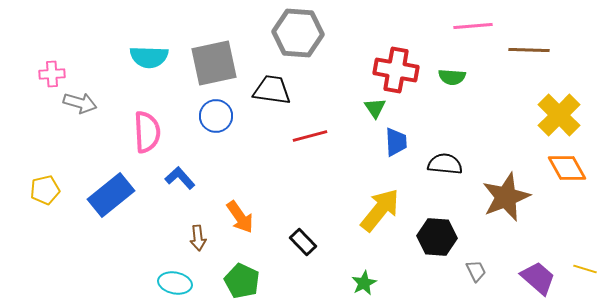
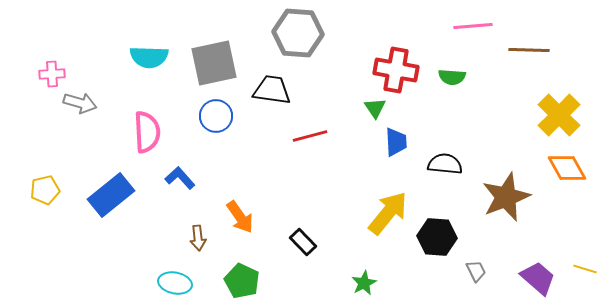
yellow arrow: moved 8 px right, 3 px down
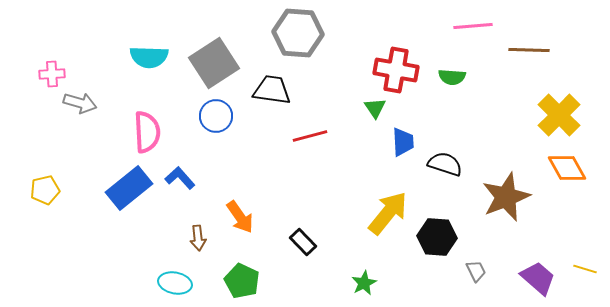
gray square: rotated 21 degrees counterclockwise
blue trapezoid: moved 7 px right
black semicircle: rotated 12 degrees clockwise
blue rectangle: moved 18 px right, 7 px up
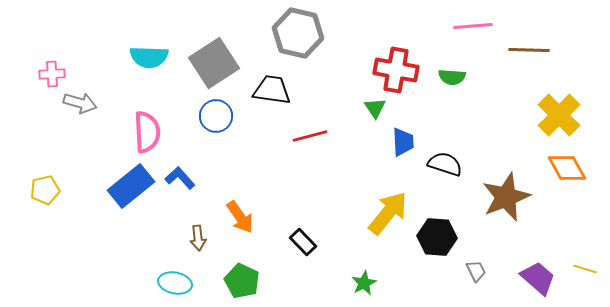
gray hexagon: rotated 9 degrees clockwise
blue rectangle: moved 2 px right, 2 px up
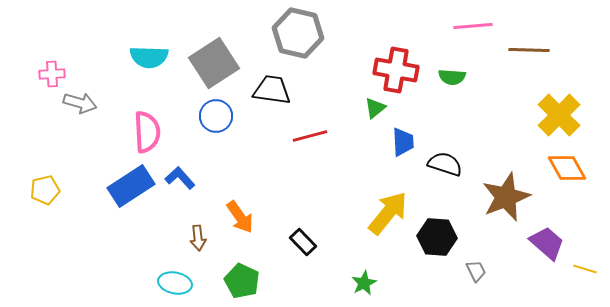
green triangle: rotated 25 degrees clockwise
blue rectangle: rotated 6 degrees clockwise
purple trapezoid: moved 9 px right, 35 px up
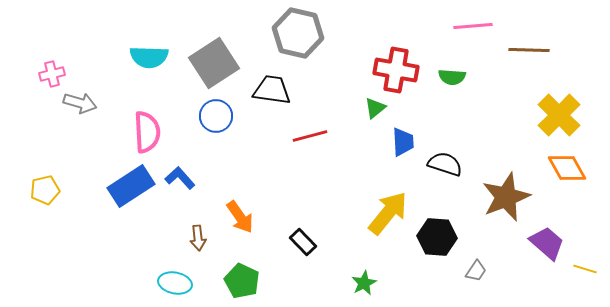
pink cross: rotated 10 degrees counterclockwise
gray trapezoid: rotated 60 degrees clockwise
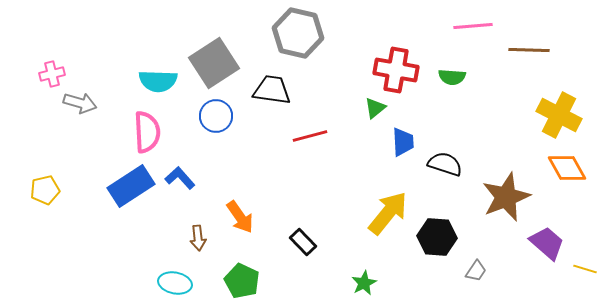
cyan semicircle: moved 9 px right, 24 px down
yellow cross: rotated 18 degrees counterclockwise
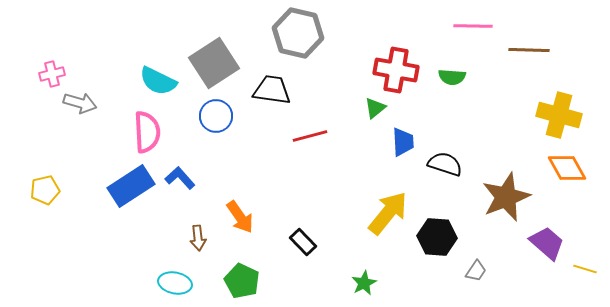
pink line: rotated 6 degrees clockwise
cyan semicircle: rotated 24 degrees clockwise
yellow cross: rotated 12 degrees counterclockwise
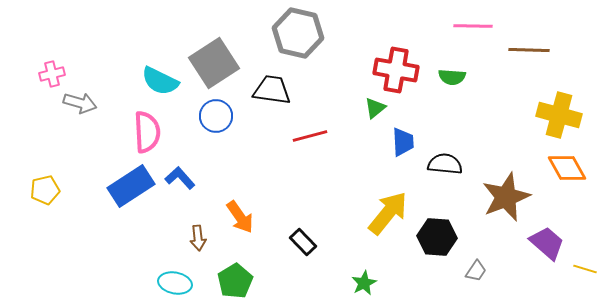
cyan semicircle: moved 2 px right
black semicircle: rotated 12 degrees counterclockwise
green pentagon: moved 7 px left; rotated 16 degrees clockwise
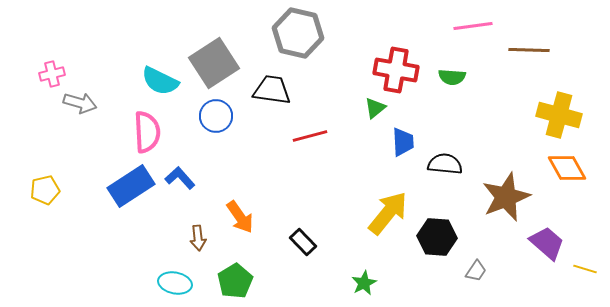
pink line: rotated 9 degrees counterclockwise
